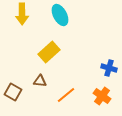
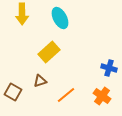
cyan ellipse: moved 3 px down
brown triangle: rotated 24 degrees counterclockwise
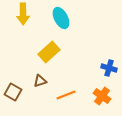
yellow arrow: moved 1 px right
cyan ellipse: moved 1 px right
orange line: rotated 18 degrees clockwise
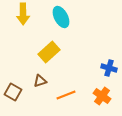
cyan ellipse: moved 1 px up
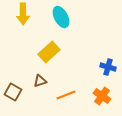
blue cross: moved 1 px left, 1 px up
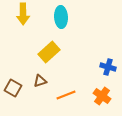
cyan ellipse: rotated 25 degrees clockwise
brown square: moved 4 px up
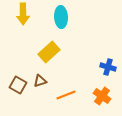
brown square: moved 5 px right, 3 px up
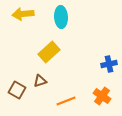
yellow arrow: rotated 85 degrees clockwise
blue cross: moved 1 px right, 3 px up; rotated 28 degrees counterclockwise
brown square: moved 1 px left, 5 px down
orange line: moved 6 px down
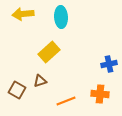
orange cross: moved 2 px left, 2 px up; rotated 30 degrees counterclockwise
